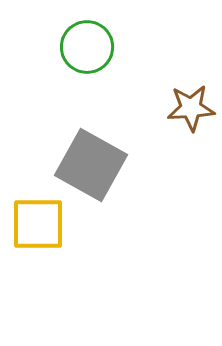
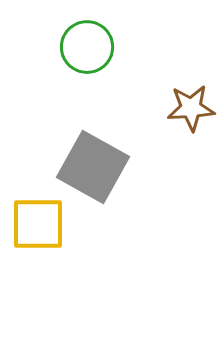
gray square: moved 2 px right, 2 px down
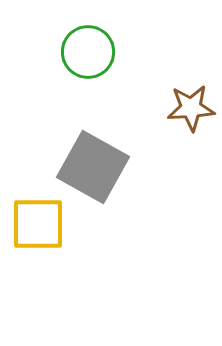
green circle: moved 1 px right, 5 px down
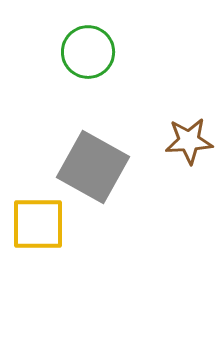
brown star: moved 2 px left, 33 px down
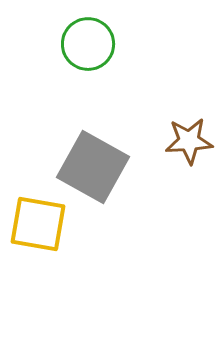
green circle: moved 8 px up
yellow square: rotated 10 degrees clockwise
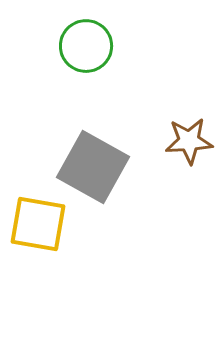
green circle: moved 2 px left, 2 px down
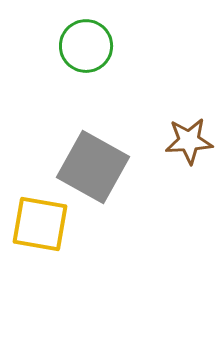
yellow square: moved 2 px right
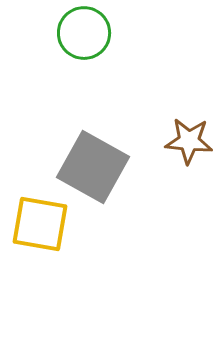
green circle: moved 2 px left, 13 px up
brown star: rotated 9 degrees clockwise
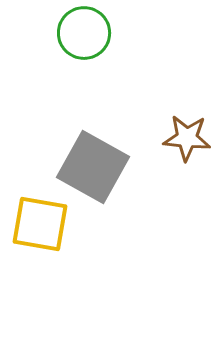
brown star: moved 2 px left, 3 px up
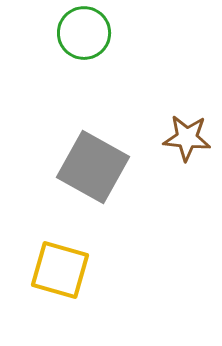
yellow square: moved 20 px right, 46 px down; rotated 6 degrees clockwise
